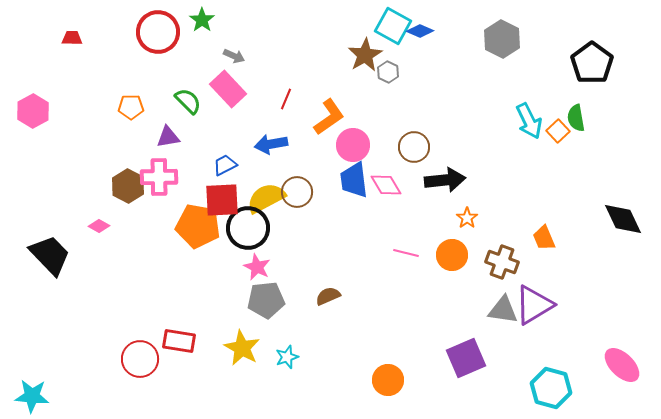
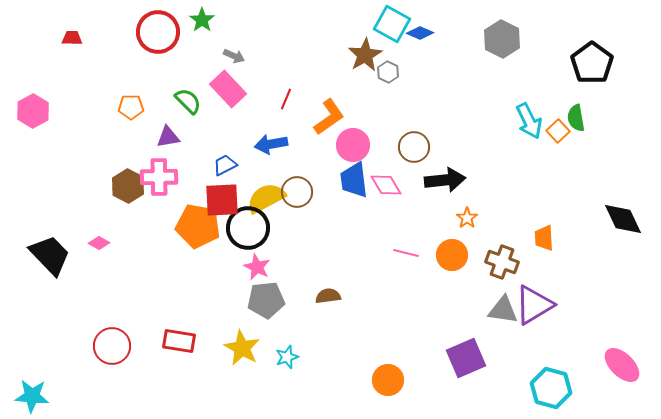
cyan square at (393, 26): moved 1 px left, 2 px up
blue diamond at (420, 31): moved 2 px down
pink diamond at (99, 226): moved 17 px down
orange trapezoid at (544, 238): rotated 20 degrees clockwise
brown semicircle at (328, 296): rotated 15 degrees clockwise
red circle at (140, 359): moved 28 px left, 13 px up
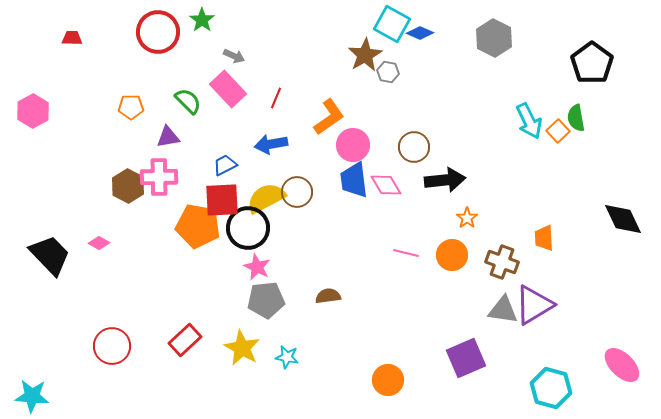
gray hexagon at (502, 39): moved 8 px left, 1 px up
gray hexagon at (388, 72): rotated 15 degrees counterclockwise
red line at (286, 99): moved 10 px left, 1 px up
red rectangle at (179, 341): moved 6 px right, 1 px up; rotated 52 degrees counterclockwise
cyan star at (287, 357): rotated 30 degrees clockwise
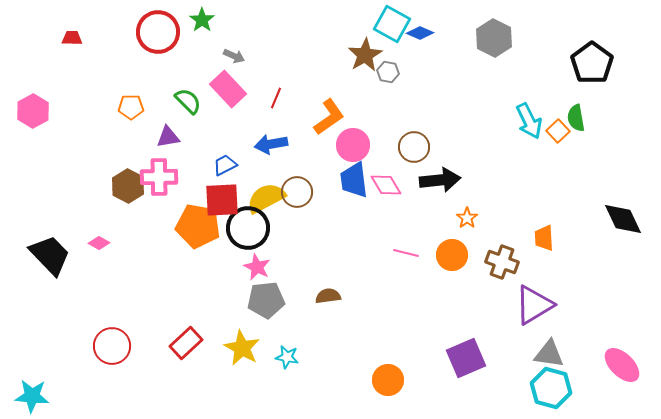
black arrow at (445, 180): moved 5 px left
gray triangle at (503, 310): moved 46 px right, 44 px down
red rectangle at (185, 340): moved 1 px right, 3 px down
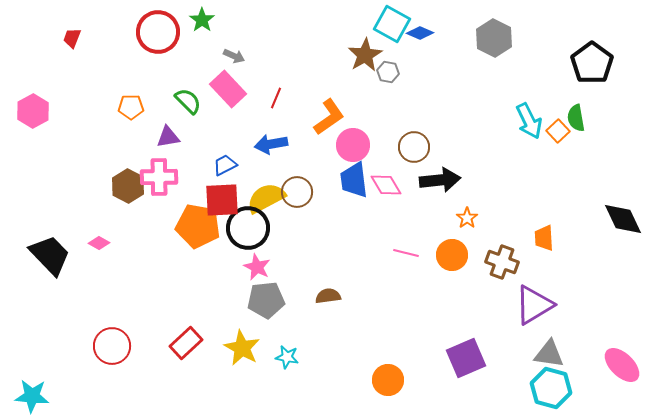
red trapezoid at (72, 38): rotated 70 degrees counterclockwise
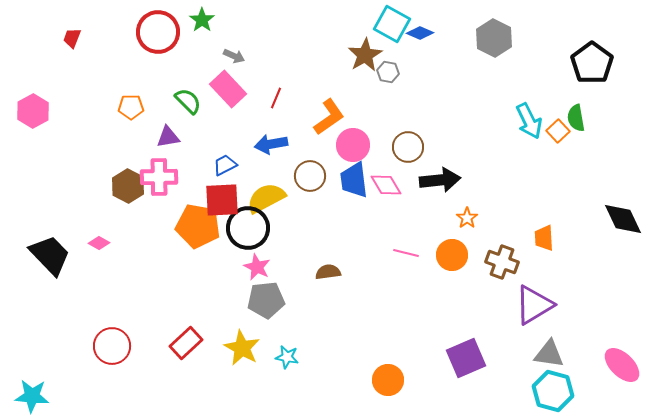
brown circle at (414, 147): moved 6 px left
brown circle at (297, 192): moved 13 px right, 16 px up
brown semicircle at (328, 296): moved 24 px up
cyan hexagon at (551, 388): moved 2 px right, 3 px down
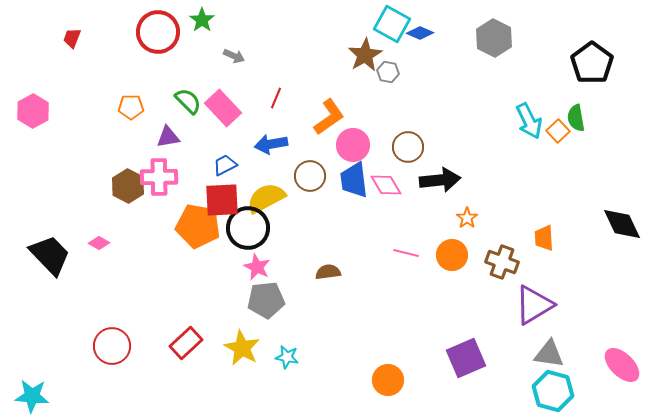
pink rectangle at (228, 89): moved 5 px left, 19 px down
black diamond at (623, 219): moved 1 px left, 5 px down
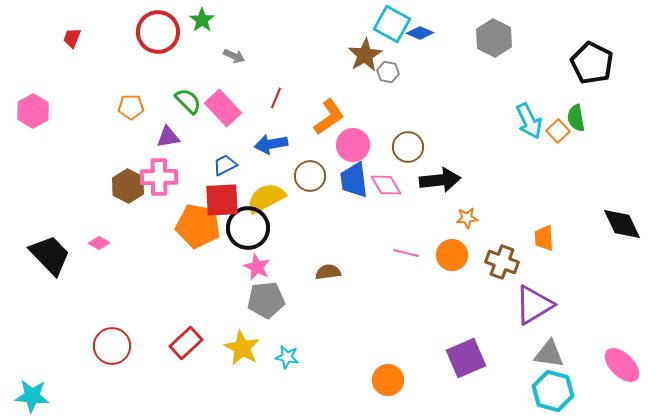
black pentagon at (592, 63): rotated 9 degrees counterclockwise
orange star at (467, 218): rotated 30 degrees clockwise
